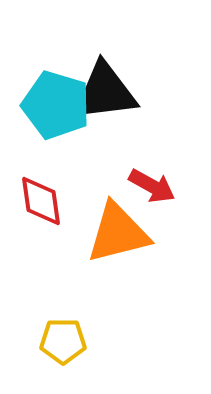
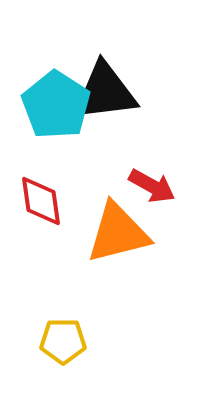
cyan pentagon: rotated 16 degrees clockwise
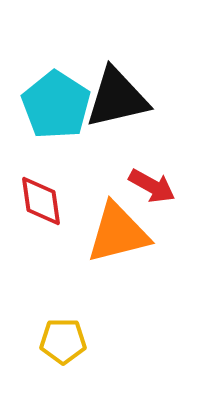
black triangle: moved 12 px right, 6 px down; rotated 6 degrees counterclockwise
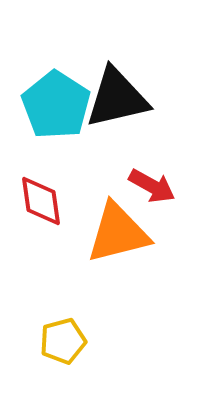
yellow pentagon: rotated 15 degrees counterclockwise
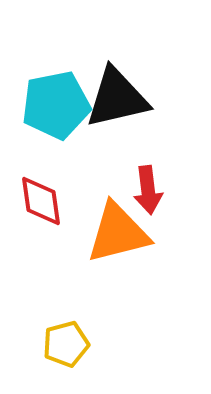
cyan pentagon: rotated 28 degrees clockwise
red arrow: moved 4 px left, 4 px down; rotated 54 degrees clockwise
yellow pentagon: moved 3 px right, 3 px down
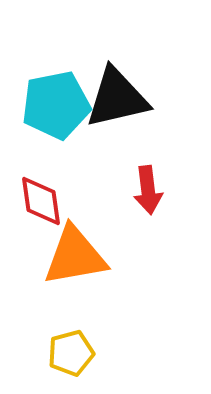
orange triangle: moved 43 px left, 23 px down; rotated 4 degrees clockwise
yellow pentagon: moved 5 px right, 9 px down
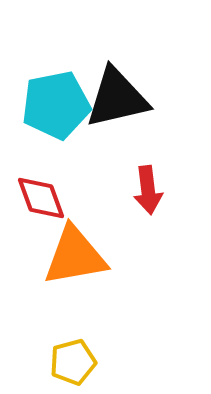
red diamond: moved 3 px up; rotated 12 degrees counterclockwise
yellow pentagon: moved 2 px right, 9 px down
